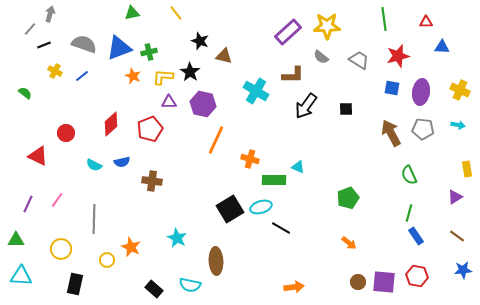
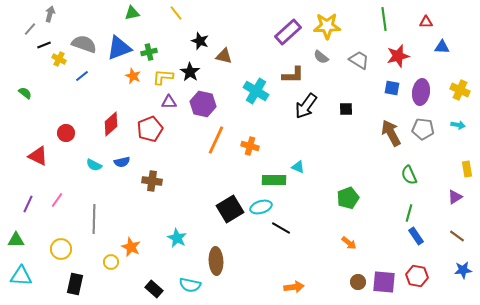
yellow cross at (55, 71): moved 4 px right, 12 px up
orange cross at (250, 159): moved 13 px up
yellow circle at (107, 260): moved 4 px right, 2 px down
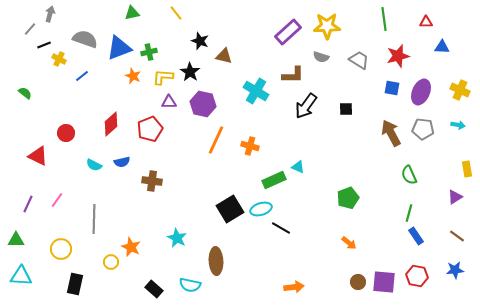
gray semicircle at (84, 44): moved 1 px right, 5 px up
gray semicircle at (321, 57): rotated 21 degrees counterclockwise
purple ellipse at (421, 92): rotated 15 degrees clockwise
green rectangle at (274, 180): rotated 25 degrees counterclockwise
cyan ellipse at (261, 207): moved 2 px down
blue star at (463, 270): moved 8 px left
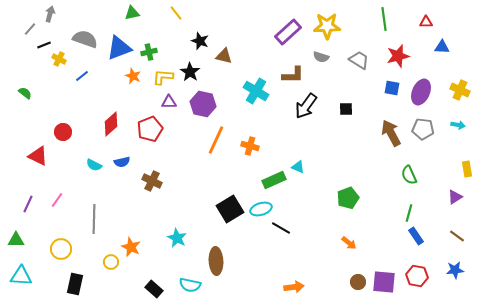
red circle at (66, 133): moved 3 px left, 1 px up
brown cross at (152, 181): rotated 18 degrees clockwise
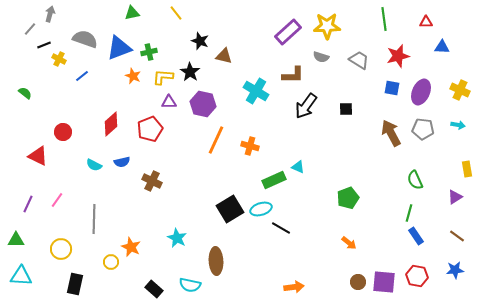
green semicircle at (409, 175): moved 6 px right, 5 px down
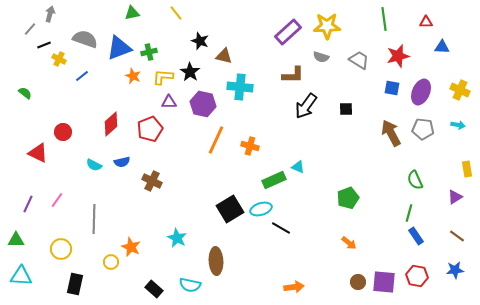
cyan cross at (256, 91): moved 16 px left, 4 px up; rotated 25 degrees counterclockwise
red triangle at (38, 156): moved 3 px up
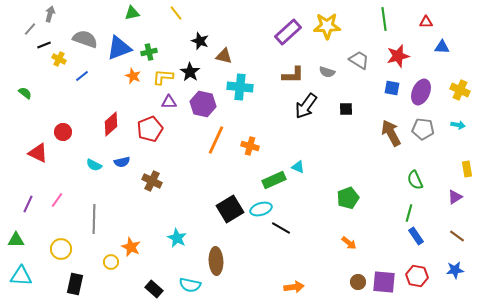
gray semicircle at (321, 57): moved 6 px right, 15 px down
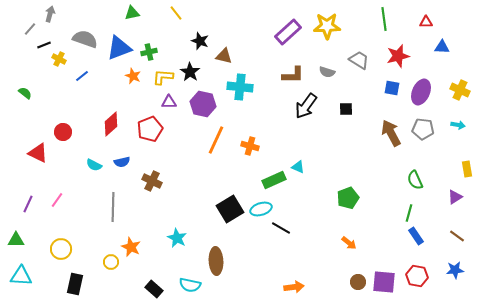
gray line at (94, 219): moved 19 px right, 12 px up
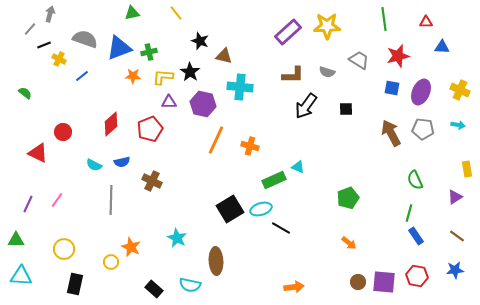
orange star at (133, 76): rotated 21 degrees counterclockwise
gray line at (113, 207): moved 2 px left, 7 px up
yellow circle at (61, 249): moved 3 px right
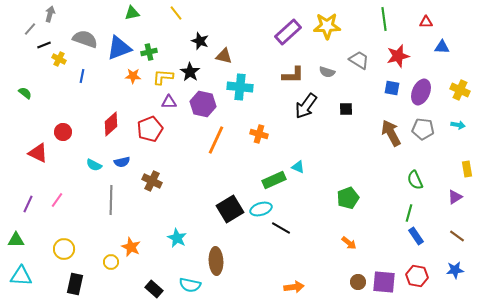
blue line at (82, 76): rotated 40 degrees counterclockwise
orange cross at (250, 146): moved 9 px right, 12 px up
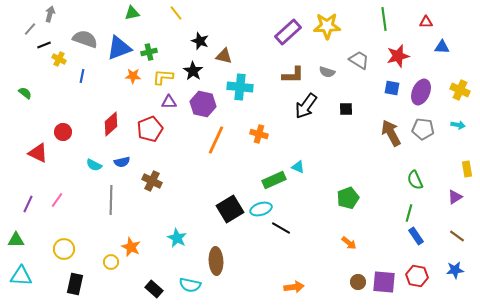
black star at (190, 72): moved 3 px right, 1 px up
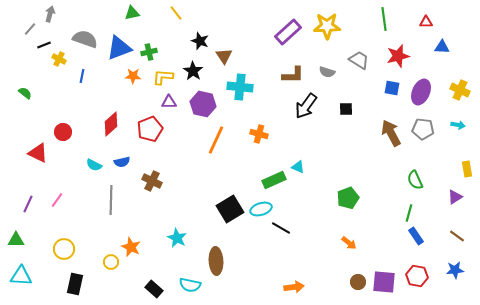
brown triangle at (224, 56): rotated 42 degrees clockwise
